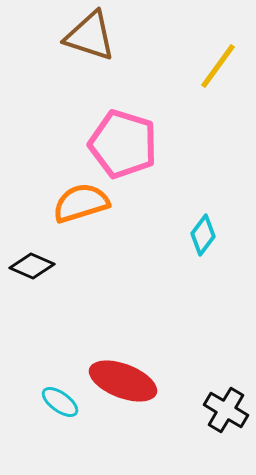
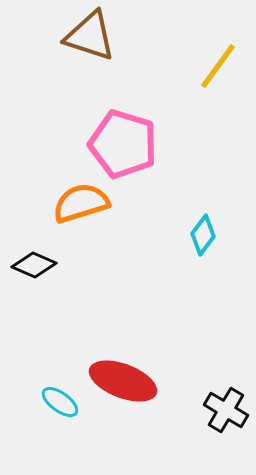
black diamond: moved 2 px right, 1 px up
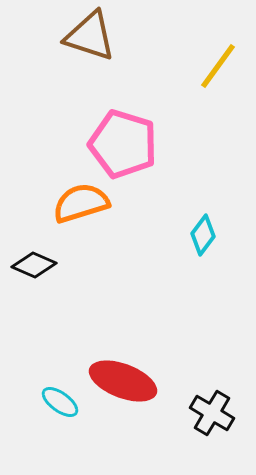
black cross: moved 14 px left, 3 px down
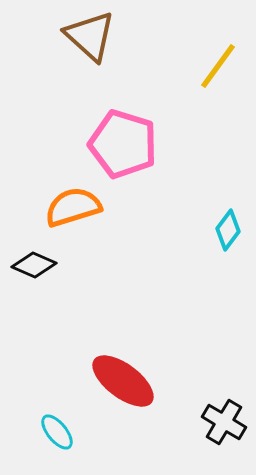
brown triangle: rotated 24 degrees clockwise
orange semicircle: moved 8 px left, 4 px down
cyan diamond: moved 25 px right, 5 px up
red ellipse: rotated 16 degrees clockwise
cyan ellipse: moved 3 px left, 30 px down; rotated 15 degrees clockwise
black cross: moved 12 px right, 9 px down
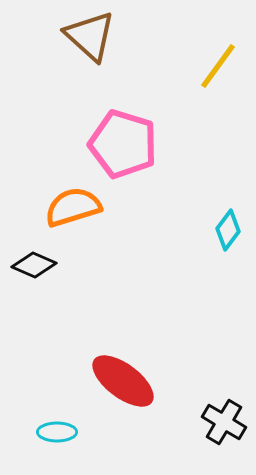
cyan ellipse: rotated 51 degrees counterclockwise
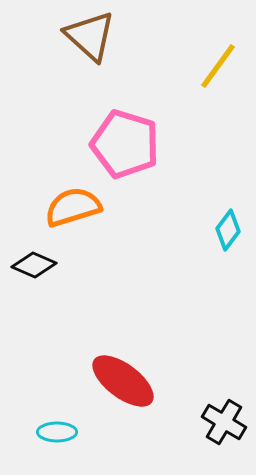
pink pentagon: moved 2 px right
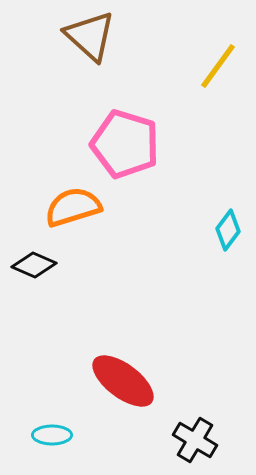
black cross: moved 29 px left, 18 px down
cyan ellipse: moved 5 px left, 3 px down
